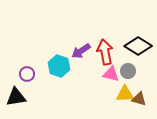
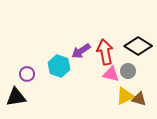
yellow triangle: moved 2 px down; rotated 24 degrees counterclockwise
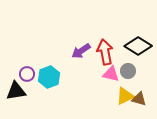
cyan hexagon: moved 10 px left, 11 px down; rotated 20 degrees clockwise
black triangle: moved 6 px up
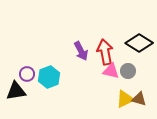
black diamond: moved 1 px right, 3 px up
purple arrow: rotated 84 degrees counterclockwise
pink triangle: moved 3 px up
yellow triangle: moved 3 px down
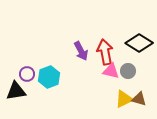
yellow triangle: moved 1 px left
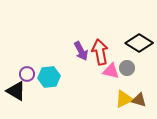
red arrow: moved 5 px left
gray circle: moved 1 px left, 3 px up
cyan hexagon: rotated 15 degrees clockwise
black triangle: rotated 40 degrees clockwise
brown triangle: moved 1 px down
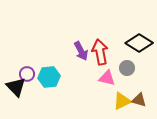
pink triangle: moved 4 px left, 7 px down
black triangle: moved 4 px up; rotated 15 degrees clockwise
yellow triangle: moved 2 px left, 2 px down
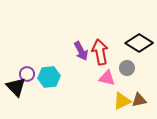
brown triangle: rotated 28 degrees counterclockwise
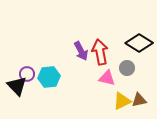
black triangle: moved 1 px right, 1 px up
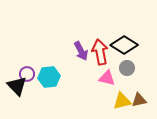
black diamond: moved 15 px left, 2 px down
yellow triangle: rotated 12 degrees clockwise
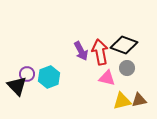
black diamond: rotated 12 degrees counterclockwise
cyan hexagon: rotated 15 degrees counterclockwise
